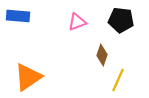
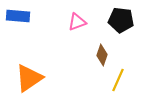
orange triangle: moved 1 px right, 1 px down
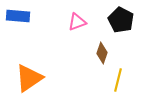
black pentagon: rotated 20 degrees clockwise
brown diamond: moved 2 px up
yellow line: rotated 10 degrees counterclockwise
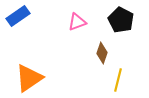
blue rectangle: rotated 40 degrees counterclockwise
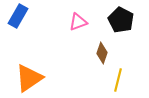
blue rectangle: rotated 25 degrees counterclockwise
pink triangle: moved 1 px right
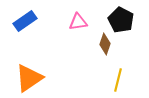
blue rectangle: moved 7 px right, 5 px down; rotated 25 degrees clockwise
pink triangle: rotated 12 degrees clockwise
brown diamond: moved 3 px right, 9 px up
